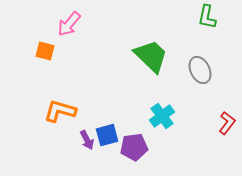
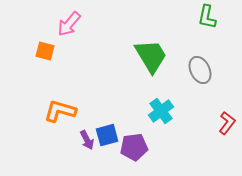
green trapezoid: rotated 15 degrees clockwise
cyan cross: moved 1 px left, 5 px up
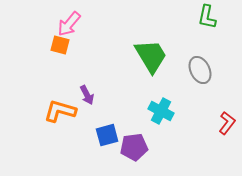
orange square: moved 15 px right, 6 px up
cyan cross: rotated 25 degrees counterclockwise
purple arrow: moved 45 px up
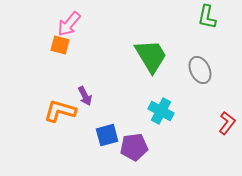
purple arrow: moved 2 px left, 1 px down
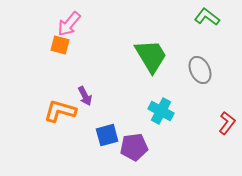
green L-shape: rotated 115 degrees clockwise
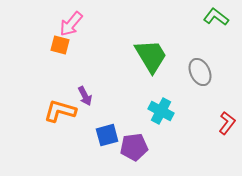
green L-shape: moved 9 px right
pink arrow: moved 2 px right
gray ellipse: moved 2 px down
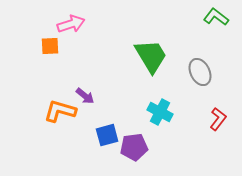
pink arrow: rotated 148 degrees counterclockwise
orange square: moved 10 px left, 1 px down; rotated 18 degrees counterclockwise
purple arrow: rotated 24 degrees counterclockwise
cyan cross: moved 1 px left, 1 px down
red L-shape: moved 9 px left, 4 px up
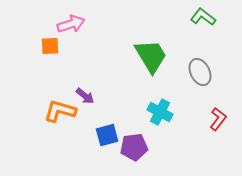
green L-shape: moved 13 px left
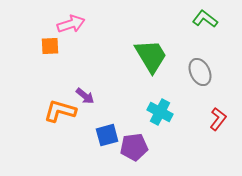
green L-shape: moved 2 px right, 2 px down
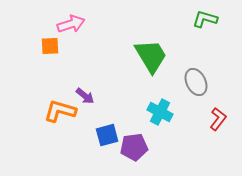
green L-shape: rotated 20 degrees counterclockwise
gray ellipse: moved 4 px left, 10 px down
